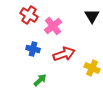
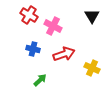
pink cross: rotated 24 degrees counterclockwise
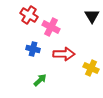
pink cross: moved 2 px left, 1 px down
red arrow: rotated 20 degrees clockwise
yellow cross: moved 1 px left
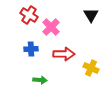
black triangle: moved 1 px left, 1 px up
pink cross: rotated 18 degrees clockwise
blue cross: moved 2 px left; rotated 16 degrees counterclockwise
green arrow: rotated 48 degrees clockwise
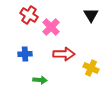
blue cross: moved 6 px left, 5 px down
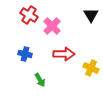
pink cross: moved 1 px right, 1 px up
blue cross: rotated 16 degrees clockwise
green arrow: rotated 56 degrees clockwise
